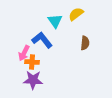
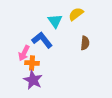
orange cross: moved 1 px down
purple star: rotated 24 degrees clockwise
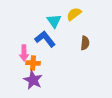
yellow semicircle: moved 2 px left
cyan triangle: moved 1 px left
blue L-shape: moved 3 px right, 1 px up
pink arrow: rotated 28 degrees counterclockwise
orange cross: moved 1 px right
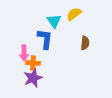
blue L-shape: rotated 45 degrees clockwise
purple star: moved 2 px up; rotated 24 degrees clockwise
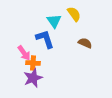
yellow semicircle: rotated 91 degrees clockwise
blue L-shape: rotated 25 degrees counterclockwise
brown semicircle: rotated 72 degrees counterclockwise
pink arrow: rotated 35 degrees counterclockwise
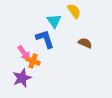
yellow semicircle: moved 3 px up
orange cross: moved 2 px up; rotated 16 degrees clockwise
purple star: moved 11 px left
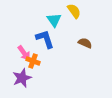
cyan triangle: moved 1 px up
